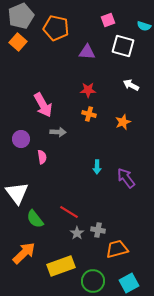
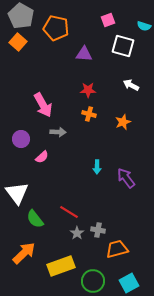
gray pentagon: rotated 20 degrees counterclockwise
purple triangle: moved 3 px left, 2 px down
pink semicircle: rotated 56 degrees clockwise
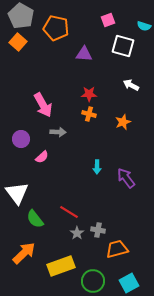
red star: moved 1 px right, 4 px down
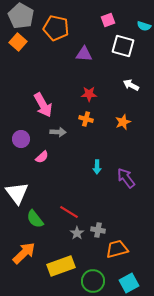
orange cross: moved 3 px left, 5 px down
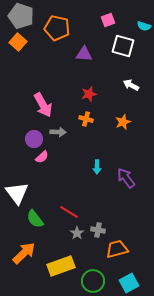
gray pentagon: rotated 10 degrees counterclockwise
orange pentagon: moved 1 px right
red star: rotated 14 degrees counterclockwise
purple circle: moved 13 px right
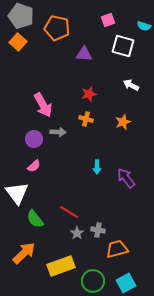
pink semicircle: moved 8 px left, 9 px down
cyan square: moved 3 px left
